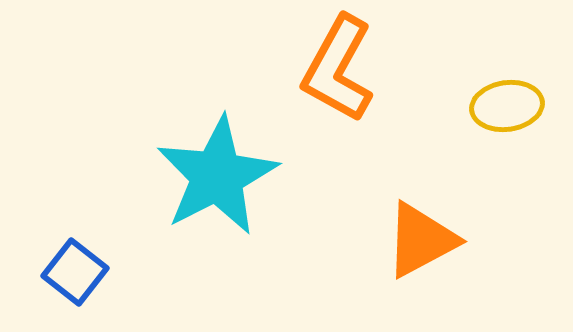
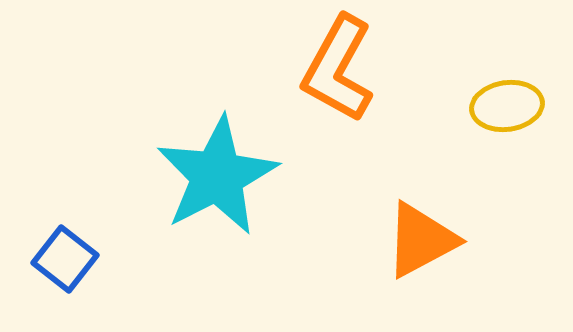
blue square: moved 10 px left, 13 px up
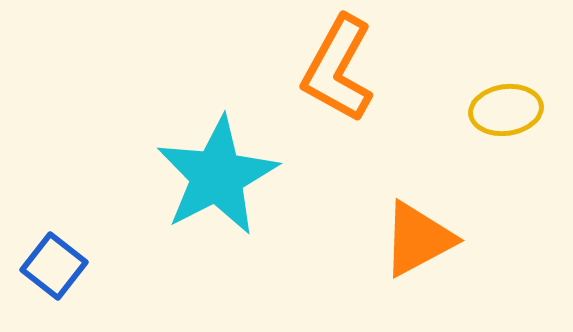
yellow ellipse: moved 1 px left, 4 px down
orange triangle: moved 3 px left, 1 px up
blue square: moved 11 px left, 7 px down
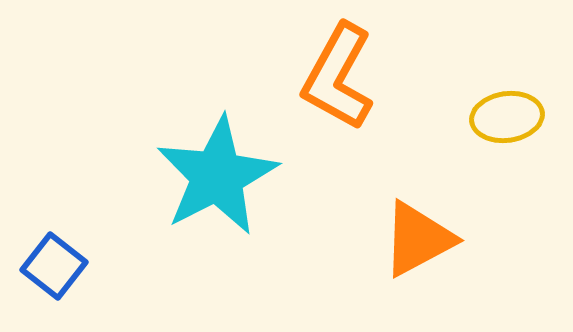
orange L-shape: moved 8 px down
yellow ellipse: moved 1 px right, 7 px down
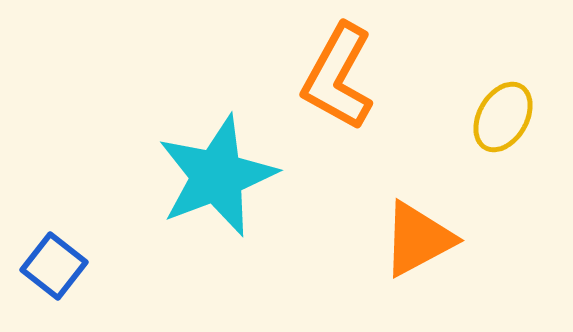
yellow ellipse: moved 4 px left; rotated 52 degrees counterclockwise
cyan star: rotated 6 degrees clockwise
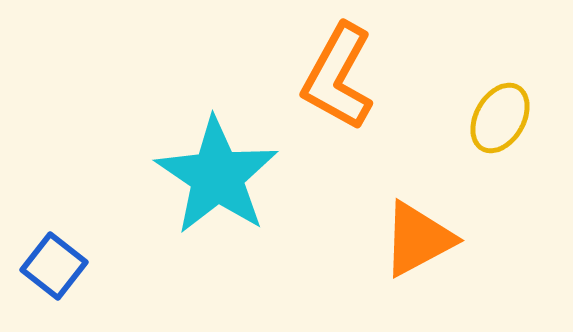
yellow ellipse: moved 3 px left, 1 px down
cyan star: rotated 17 degrees counterclockwise
